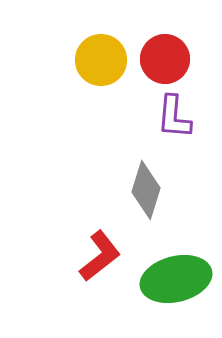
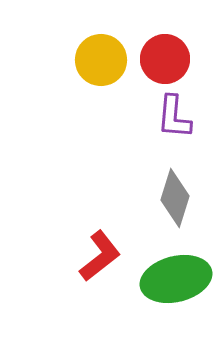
gray diamond: moved 29 px right, 8 px down
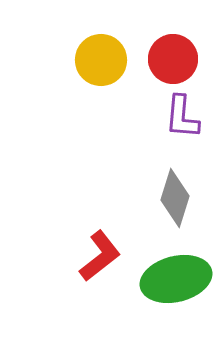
red circle: moved 8 px right
purple L-shape: moved 8 px right
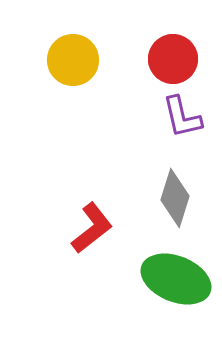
yellow circle: moved 28 px left
purple L-shape: rotated 18 degrees counterclockwise
red L-shape: moved 8 px left, 28 px up
green ellipse: rotated 36 degrees clockwise
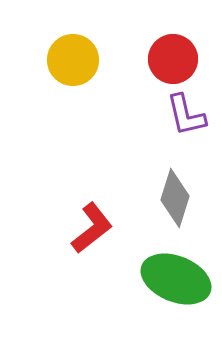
purple L-shape: moved 4 px right, 2 px up
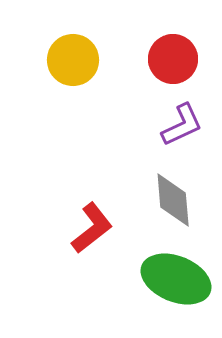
purple L-shape: moved 4 px left, 10 px down; rotated 102 degrees counterclockwise
gray diamond: moved 2 px left, 2 px down; rotated 22 degrees counterclockwise
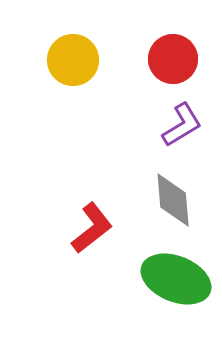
purple L-shape: rotated 6 degrees counterclockwise
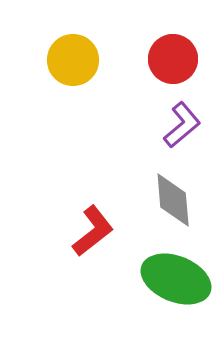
purple L-shape: rotated 9 degrees counterclockwise
red L-shape: moved 1 px right, 3 px down
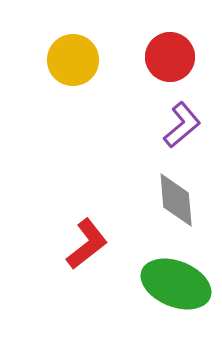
red circle: moved 3 px left, 2 px up
gray diamond: moved 3 px right
red L-shape: moved 6 px left, 13 px down
green ellipse: moved 5 px down
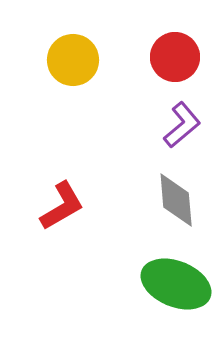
red circle: moved 5 px right
red L-shape: moved 25 px left, 38 px up; rotated 8 degrees clockwise
